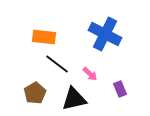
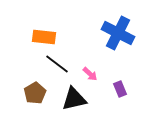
blue cross: moved 13 px right, 1 px up
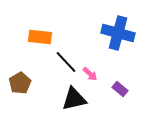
blue cross: rotated 12 degrees counterclockwise
orange rectangle: moved 4 px left
black line: moved 9 px right, 2 px up; rotated 10 degrees clockwise
purple rectangle: rotated 28 degrees counterclockwise
brown pentagon: moved 15 px left, 10 px up
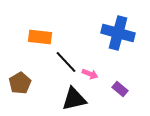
pink arrow: rotated 21 degrees counterclockwise
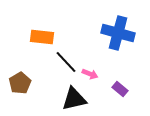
orange rectangle: moved 2 px right
